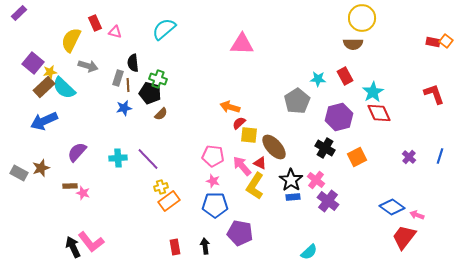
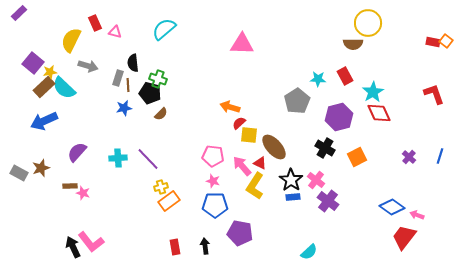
yellow circle at (362, 18): moved 6 px right, 5 px down
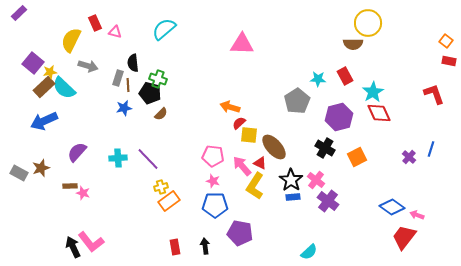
red rectangle at (433, 42): moved 16 px right, 19 px down
blue line at (440, 156): moved 9 px left, 7 px up
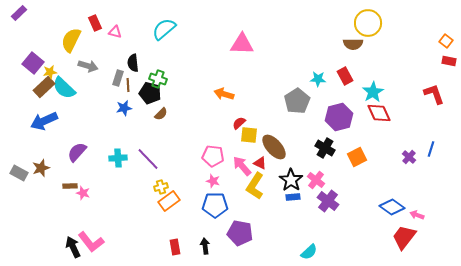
orange arrow at (230, 107): moved 6 px left, 13 px up
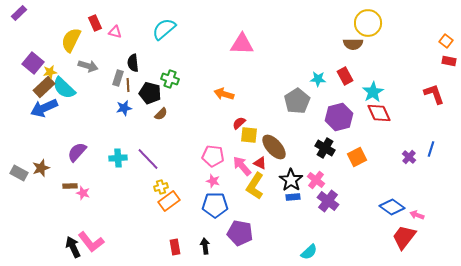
green cross at (158, 79): moved 12 px right
blue arrow at (44, 121): moved 13 px up
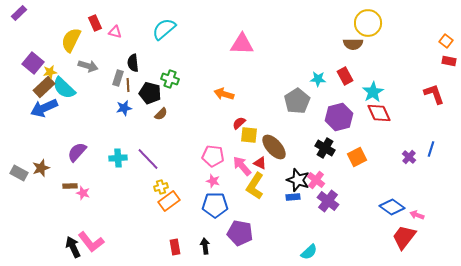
black star at (291, 180): moved 7 px right; rotated 15 degrees counterclockwise
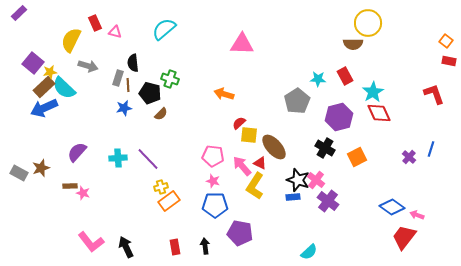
black arrow at (73, 247): moved 53 px right
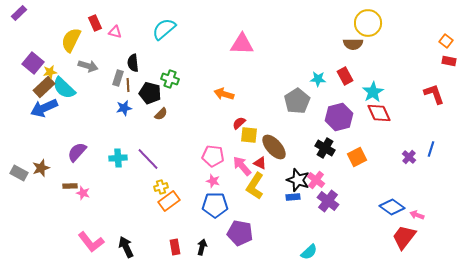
black arrow at (205, 246): moved 3 px left, 1 px down; rotated 21 degrees clockwise
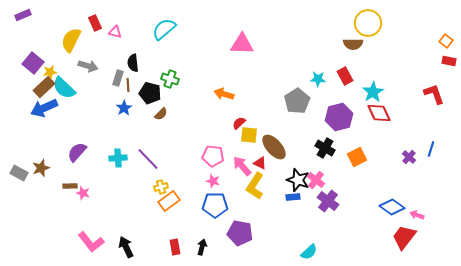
purple rectangle at (19, 13): moved 4 px right, 2 px down; rotated 21 degrees clockwise
blue star at (124, 108): rotated 21 degrees counterclockwise
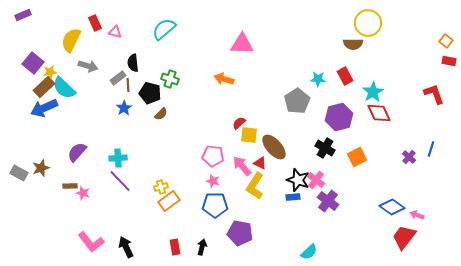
gray rectangle at (118, 78): rotated 35 degrees clockwise
orange arrow at (224, 94): moved 15 px up
purple line at (148, 159): moved 28 px left, 22 px down
